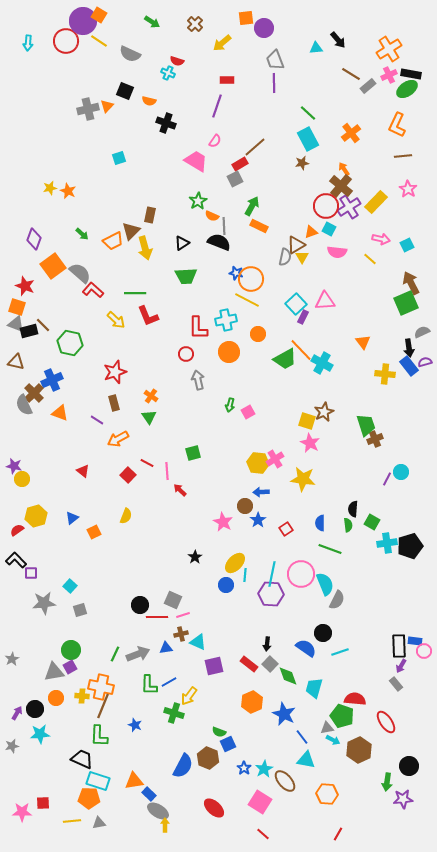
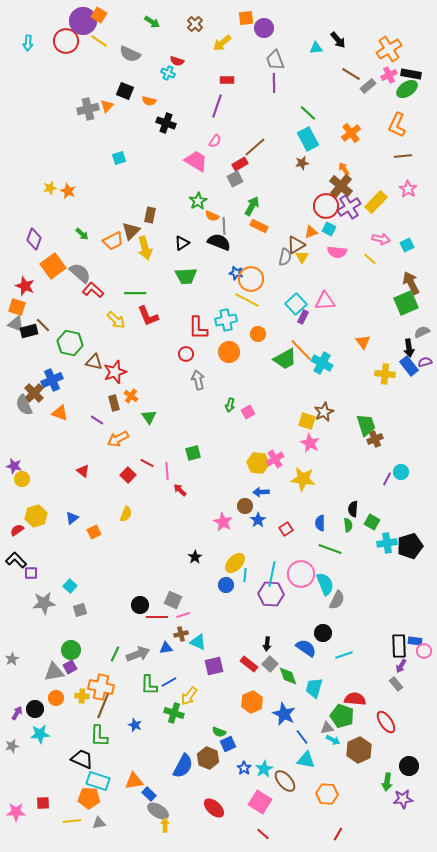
brown triangle at (16, 362): moved 78 px right
orange cross at (151, 396): moved 20 px left
yellow semicircle at (126, 516): moved 2 px up
cyan line at (340, 652): moved 4 px right, 3 px down
pink star at (22, 812): moved 6 px left
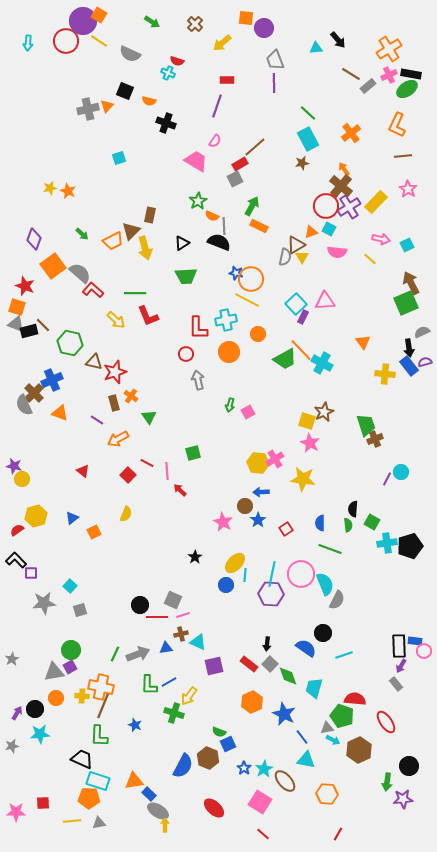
orange square at (246, 18): rotated 14 degrees clockwise
